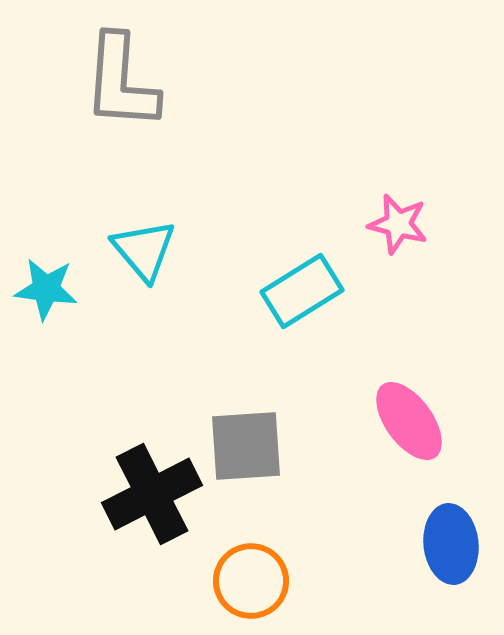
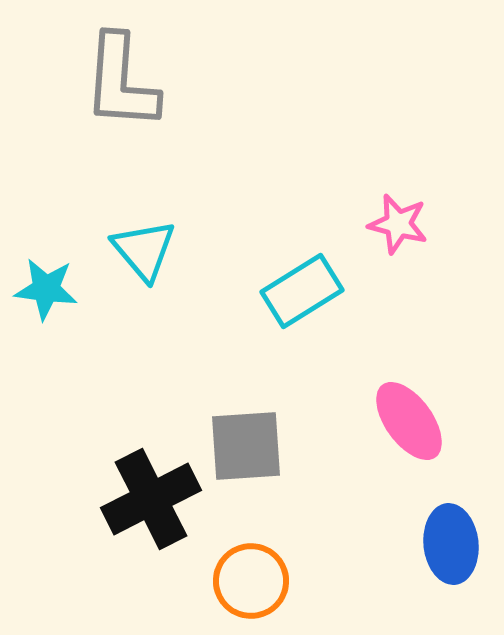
black cross: moved 1 px left, 5 px down
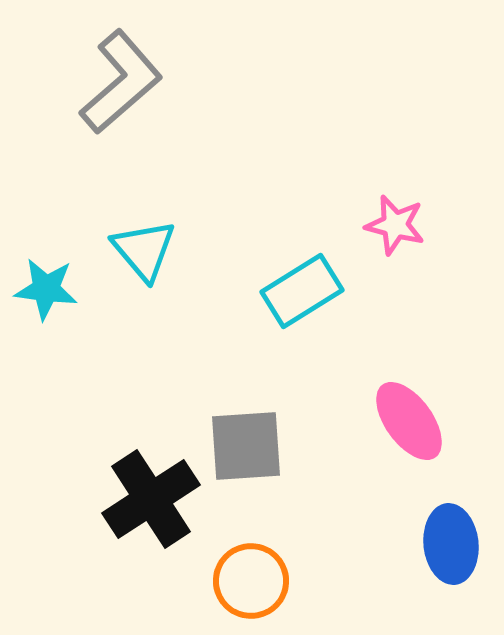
gray L-shape: rotated 135 degrees counterclockwise
pink star: moved 3 px left, 1 px down
black cross: rotated 6 degrees counterclockwise
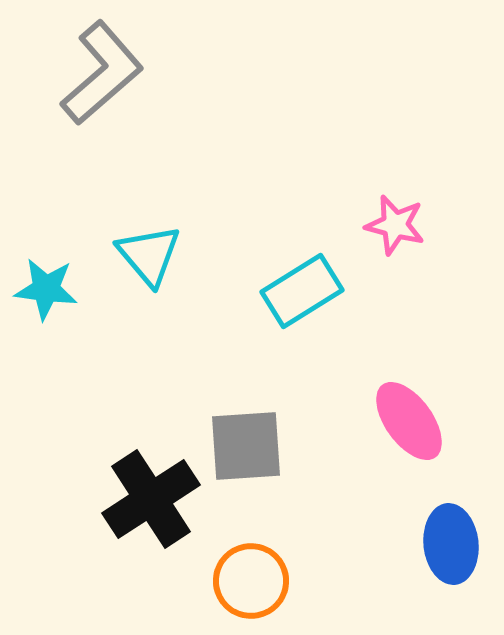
gray L-shape: moved 19 px left, 9 px up
cyan triangle: moved 5 px right, 5 px down
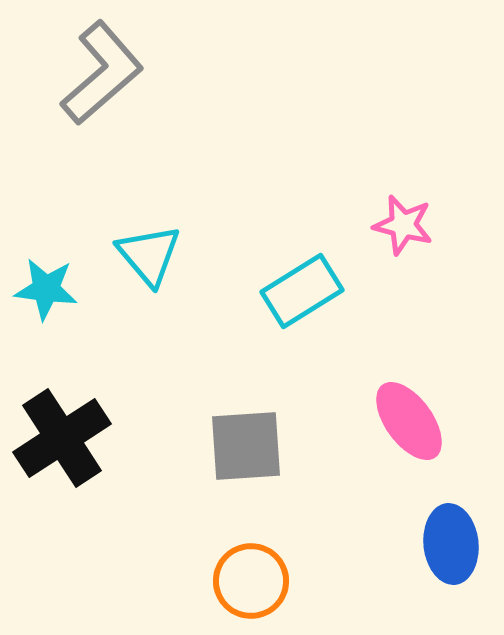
pink star: moved 8 px right
black cross: moved 89 px left, 61 px up
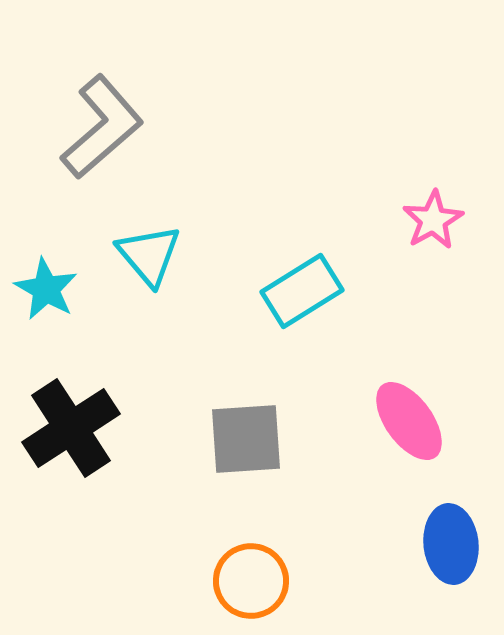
gray L-shape: moved 54 px down
pink star: moved 30 px right, 5 px up; rotated 28 degrees clockwise
cyan star: rotated 22 degrees clockwise
black cross: moved 9 px right, 10 px up
gray square: moved 7 px up
